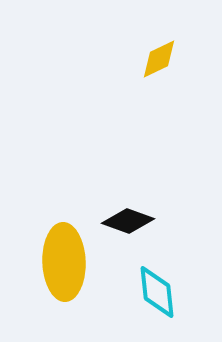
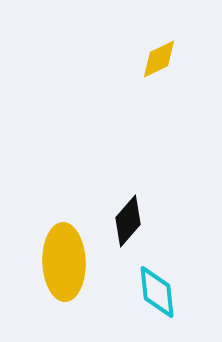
black diamond: rotated 69 degrees counterclockwise
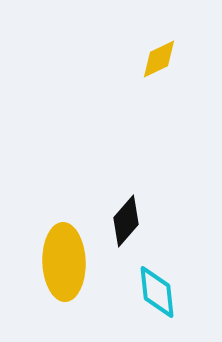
black diamond: moved 2 px left
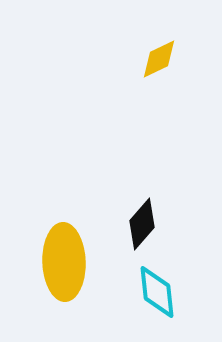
black diamond: moved 16 px right, 3 px down
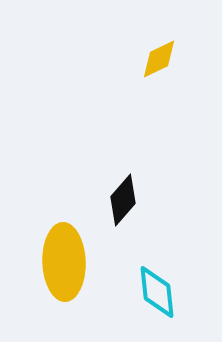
black diamond: moved 19 px left, 24 px up
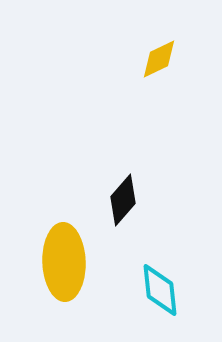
cyan diamond: moved 3 px right, 2 px up
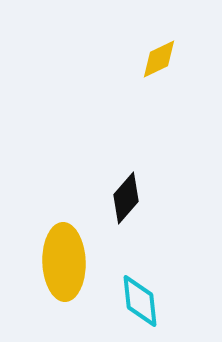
black diamond: moved 3 px right, 2 px up
cyan diamond: moved 20 px left, 11 px down
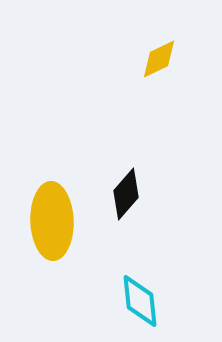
black diamond: moved 4 px up
yellow ellipse: moved 12 px left, 41 px up
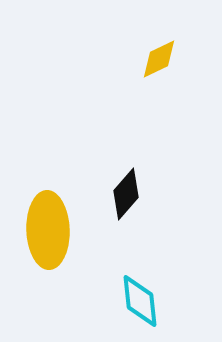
yellow ellipse: moved 4 px left, 9 px down
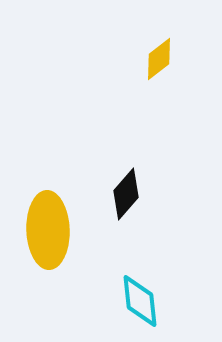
yellow diamond: rotated 12 degrees counterclockwise
